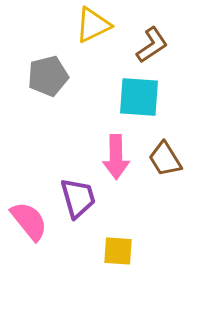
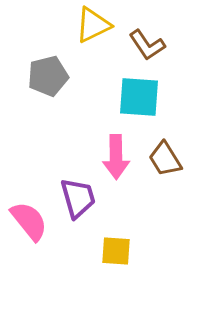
brown L-shape: moved 5 px left; rotated 90 degrees clockwise
yellow square: moved 2 px left
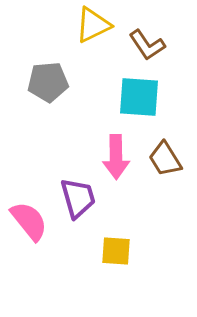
gray pentagon: moved 6 px down; rotated 9 degrees clockwise
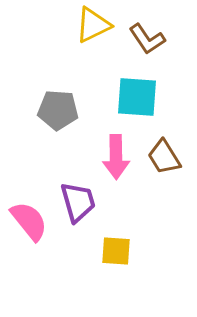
brown L-shape: moved 6 px up
gray pentagon: moved 10 px right, 28 px down; rotated 9 degrees clockwise
cyan square: moved 2 px left
brown trapezoid: moved 1 px left, 2 px up
purple trapezoid: moved 4 px down
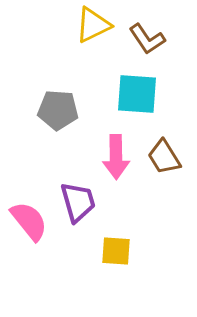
cyan square: moved 3 px up
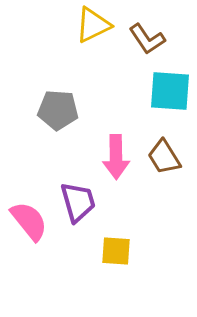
cyan square: moved 33 px right, 3 px up
